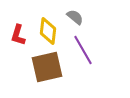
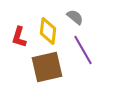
red L-shape: moved 1 px right, 2 px down
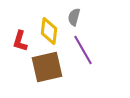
gray semicircle: moved 1 px left; rotated 114 degrees counterclockwise
yellow diamond: moved 1 px right
red L-shape: moved 1 px right, 4 px down
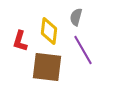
gray semicircle: moved 2 px right
brown square: rotated 20 degrees clockwise
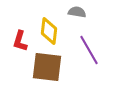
gray semicircle: moved 1 px right, 5 px up; rotated 84 degrees clockwise
purple line: moved 6 px right
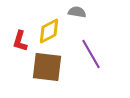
yellow diamond: rotated 56 degrees clockwise
purple line: moved 2 px right, 4 px down
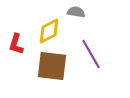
gray semicircle: moved 1 px left
red L-shape: moved 4 px left, 3 px down
brown square: moved 5 px right, 1 px up
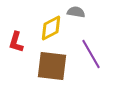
yellow diamond: moved 2 px right, 3 px up
red L-shape: moved 2 px up
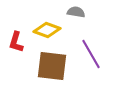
yellow diamond: moved 4 px left, 2 px down; rotated 48 degrees clockwise
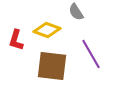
gray semicircle: rotated 132 degrees counterclockwise
red L-shape: moved 2 px up
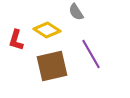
yellow diamond: rotated 12 degrees clockwise
brown square: rotated 20 degrees counterclockwise
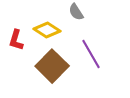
brown square: rotated 32 degrees counterclockwise
